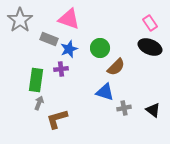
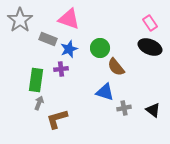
gray rectangle: moved 1 px left
brown semicircle: rotated 96 degrees clockwise
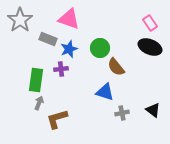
gray cross: moved 2 px left, 5 px down
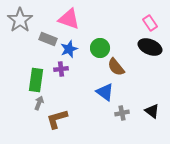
blue triangle: rotated 18 degrees clockwise
black triangle: moved 1 px left, 1 px down
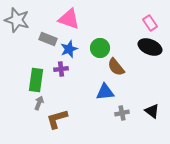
gray star: moved 3 px left; rotated 20 degrees counterclockwise
blue triangle: rotated 42 degrees counterclockwise
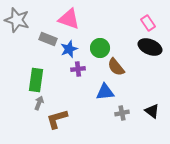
pink rectangle: moved 2 px left
purple cross: moved 17 px right
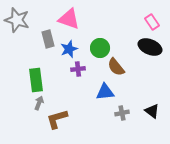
pink rectangle: moved 4 px right, 1 px up
gray rectangle: rotated 54 degrees clockwise
green rectangle: rotated 15 degrees counterclockwise
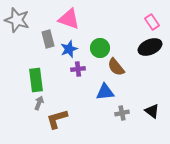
black ellipse: rotated 45 degrees counterclockwise
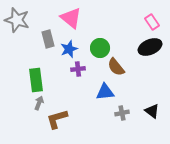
pink triangle: moved 2 px right, 1 px up; rotated 20 degrees clockwise
